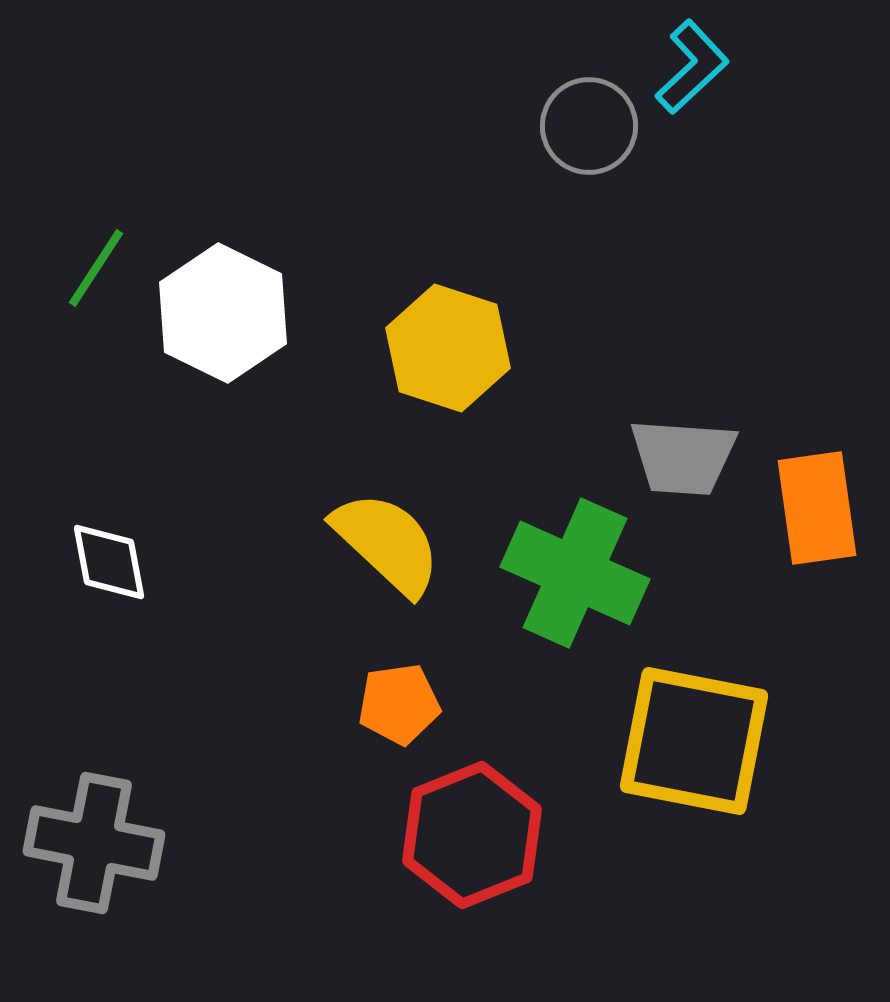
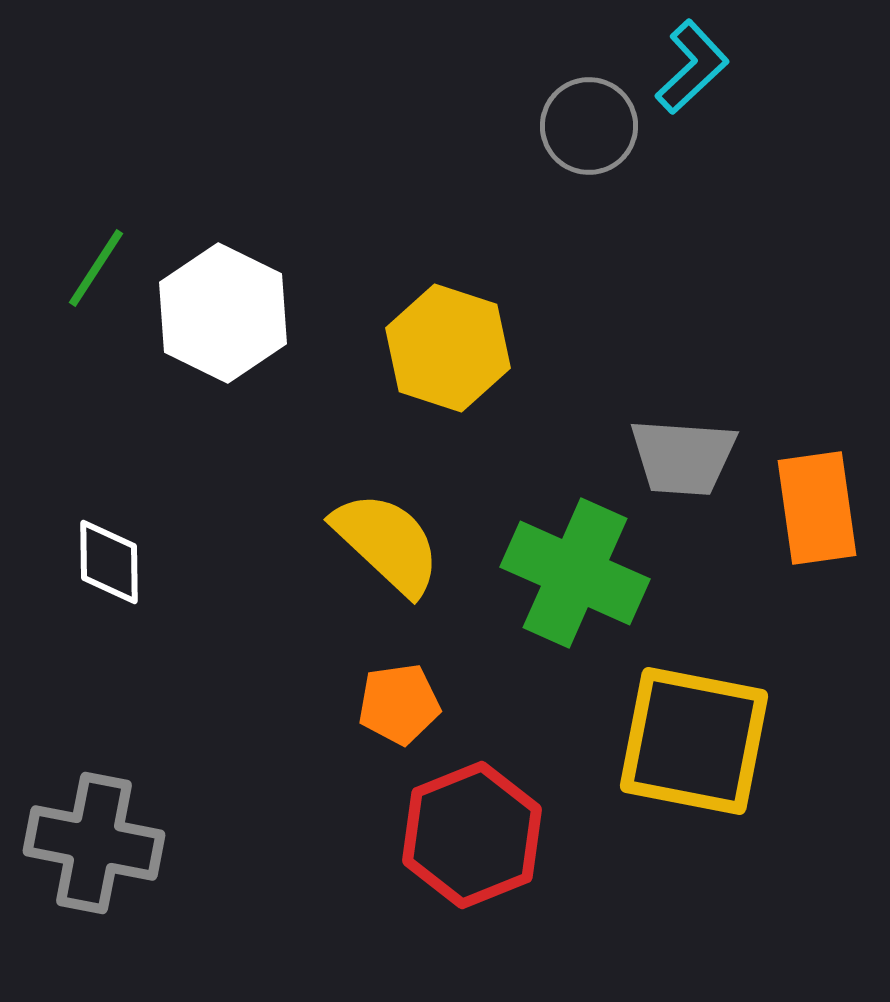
white diamond: rotated 10 degrees clockwise
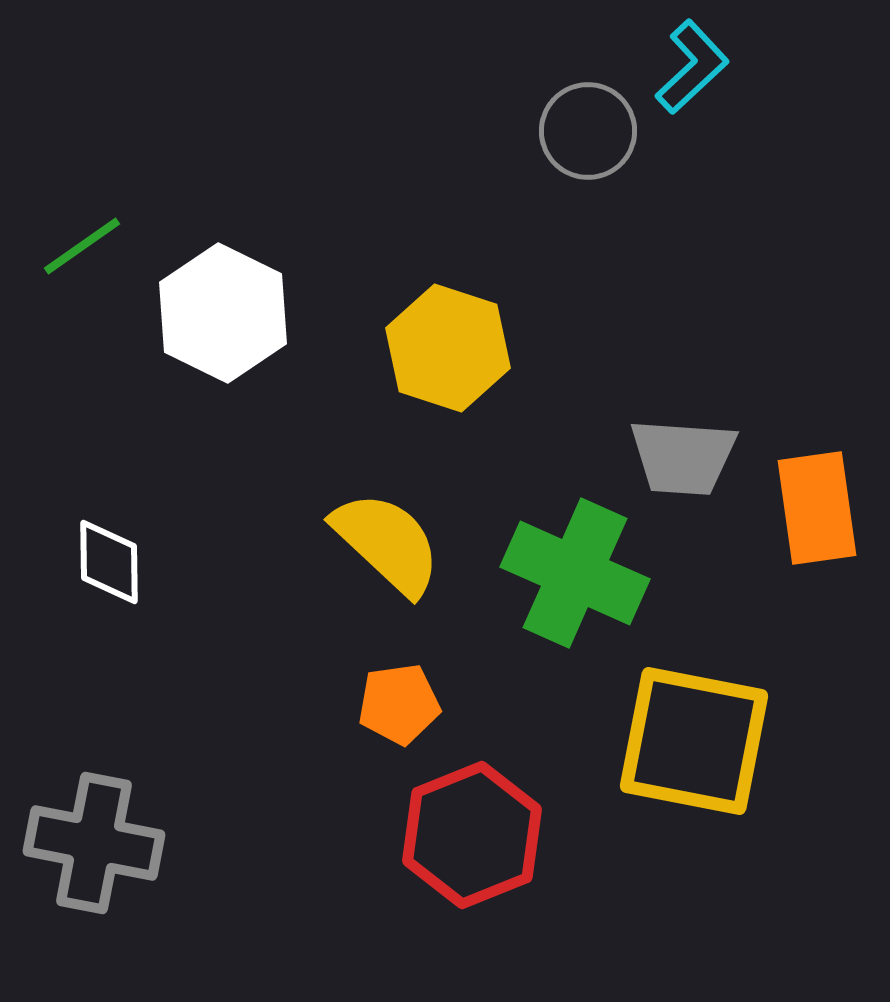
gray circle: moved 1 px left, 5 px down
green line: moved 14 px left, 22 px up; rotated 22 degrees clockwise
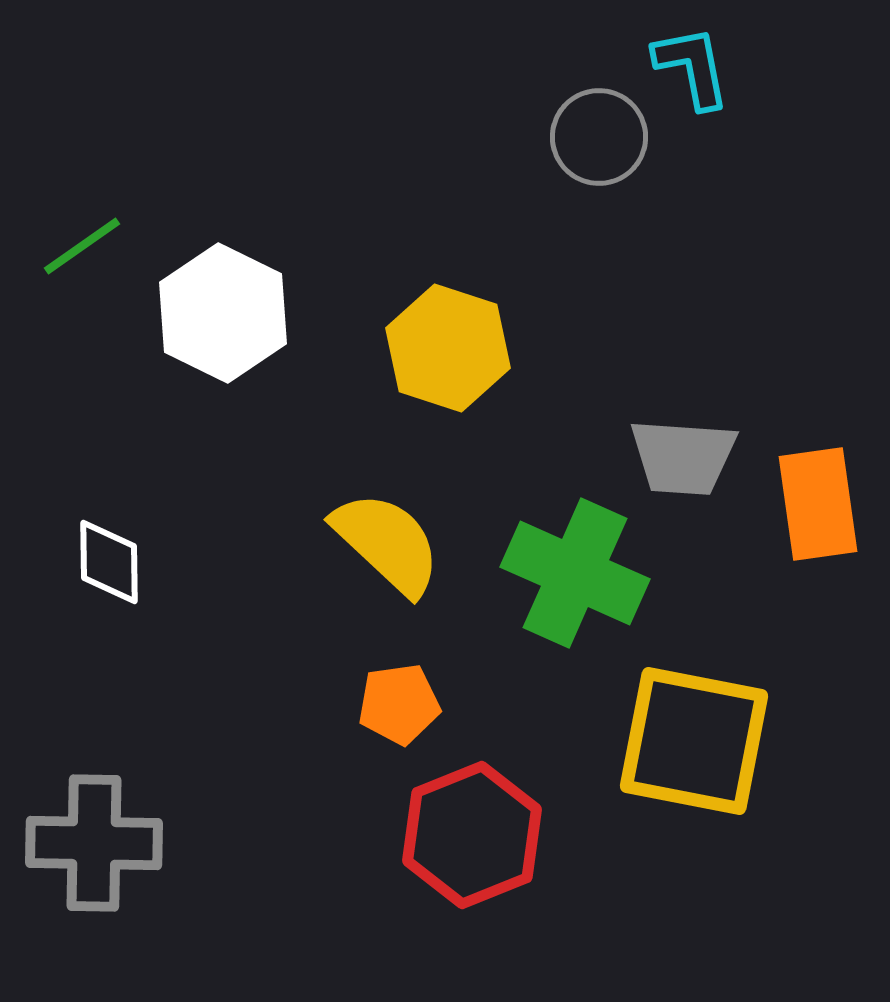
cyan L-shape: rotated 58 degrees counterclockwise
gray circle: moved 11 px right, 6 px down
orange rectangle: moved 1 px right, 4 px up
gray cross: rotated 10 degrees counterclockwise
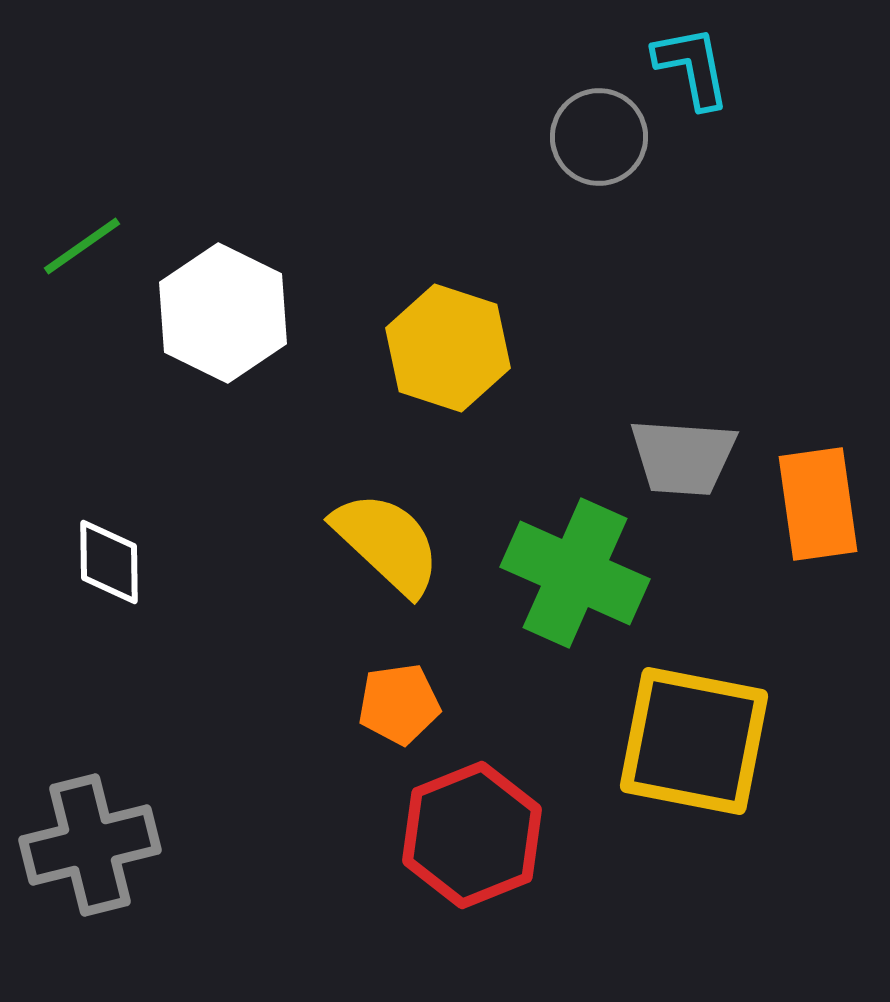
gray cross: moved 4 px left, 2 px down; rotated 15 degrees counterclockwise
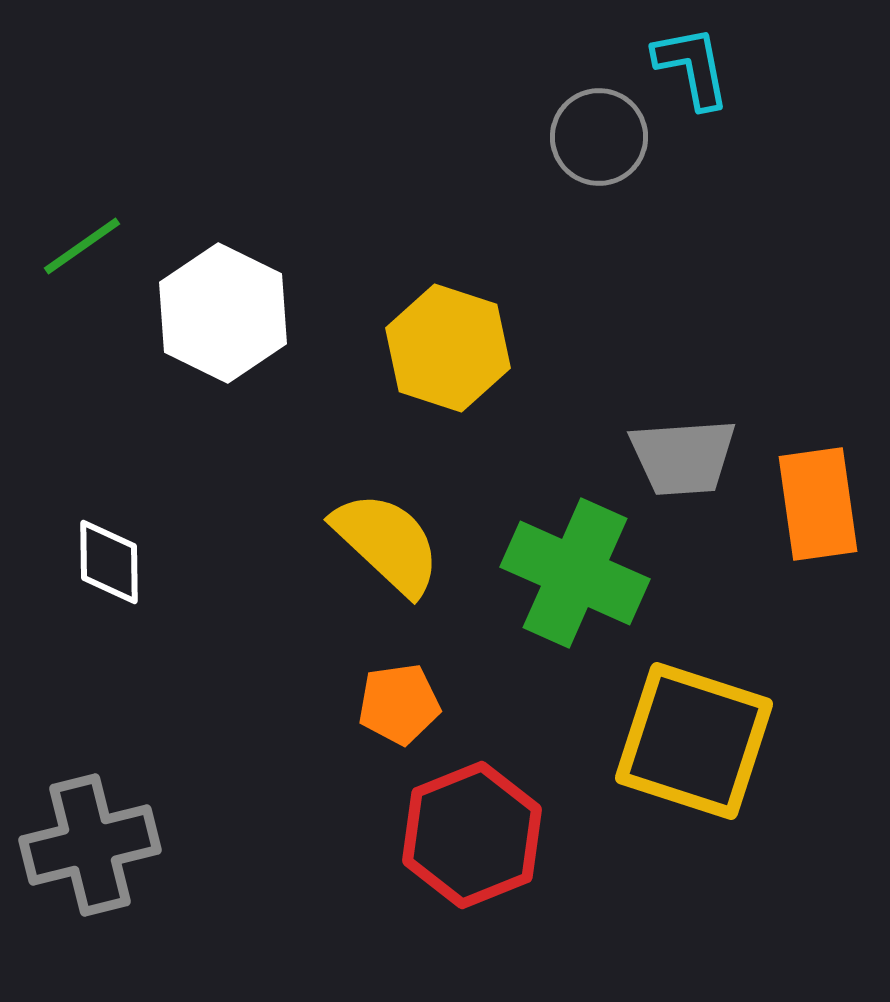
gray trapezoid: rotated 8 degrees counterclockwise
yellow square: rotated 7 degrees clockwise
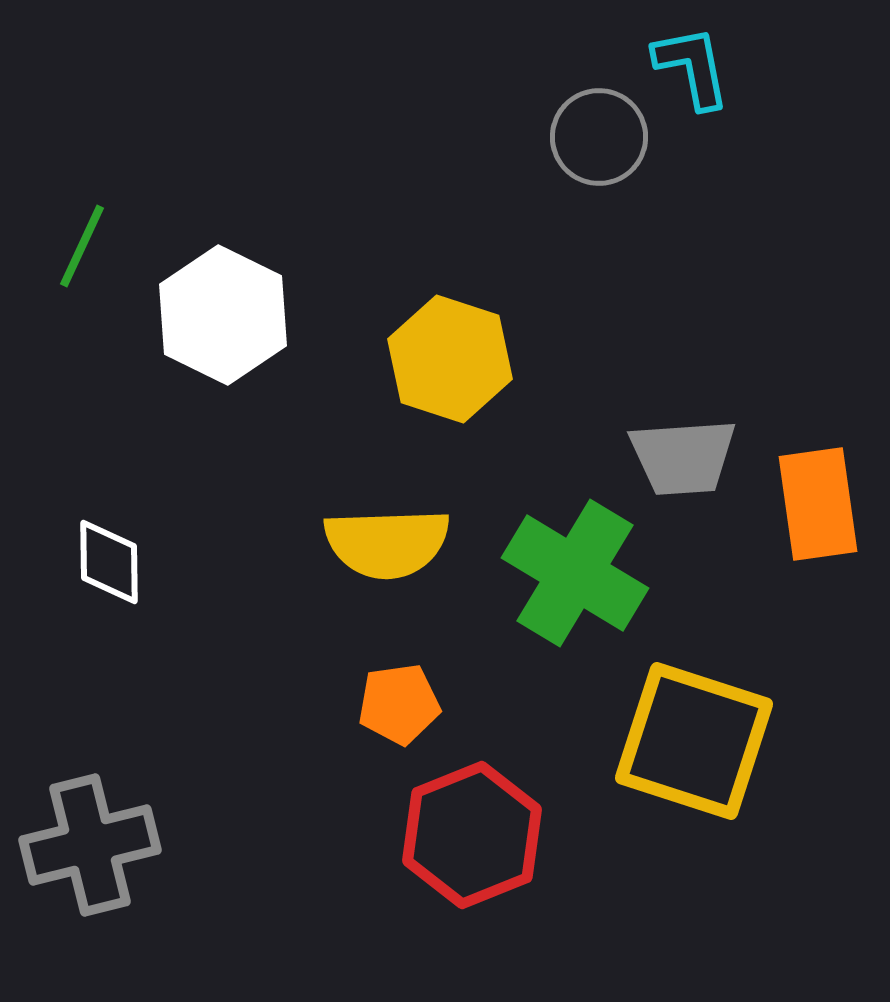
green line: rotated 30 degrees counterclockwise
white hexagon: moved 2 px down
yellow hexagon: moved 2 px right, 11 px down
yellow semicircle: rotated 135 degrees clockwise
green cross: rotated 7 degrees clockwise
